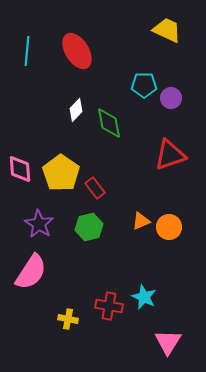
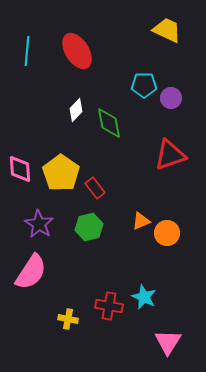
orange circle: moved 2 px left, 6 px down
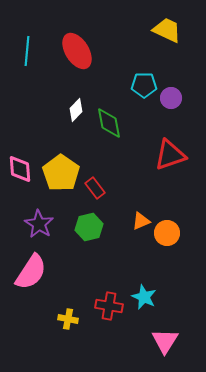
pink triangle: moved 3 px left, 1 px up
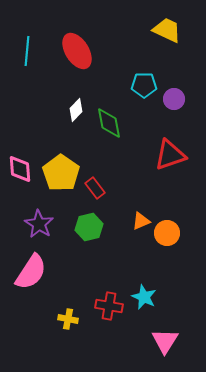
purple circle: moved 3 px right, 1 px down
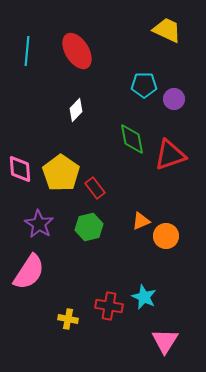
green diamond: moved 23 px right, 16 px down
orange circle: moved 1 px left, 3 px down
pink semicircle: moved 2 px left
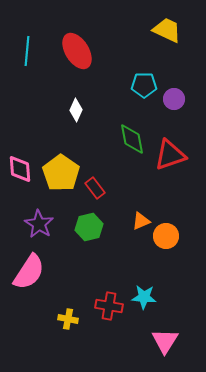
white diamond: rotated 20 degrees counterclockwise
cyan star: rotated 20 degrees counterclockwise
